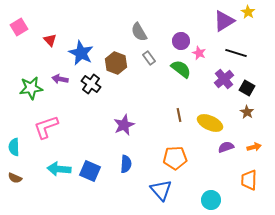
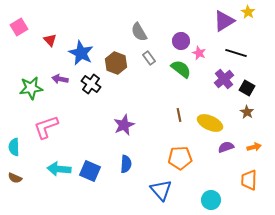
orange pentagon: moved 5 px right
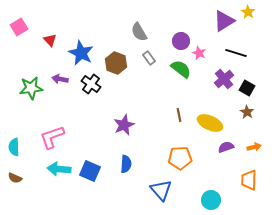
pink L-shape: moved 6 px right, 10 px down
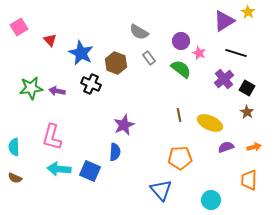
gray semicircle: rotated 30 degrees counterclockwise
purple arrow: moved 3 px left, 12 px down
black cross: rotated 12 degrees counterclockwise
pink L-shape: rotated 56 degrees counterclockwise
blue semicircle: moved 11 px left, 12 px up
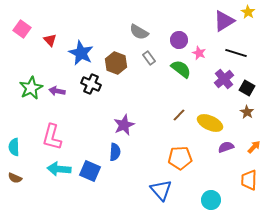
pink square: moved 3 px right, 2 px down; rotated 24 degrees counterclockwise
purple circle: moved 2 px left, 1 px up
green star: rotated 20 degrees counterclockwise
brown line: rotated 56 degrees clockwise
orange arrow: rotated 32 degrees counterclockwise
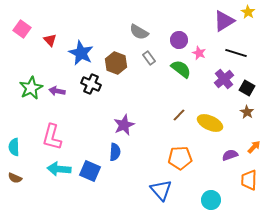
purple semicircle: moved 4 px right, 8 px down
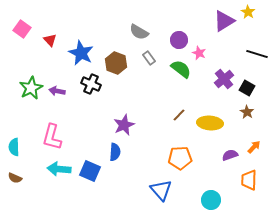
black line: moved 21 px right, 1 px down
yellow ellipse: rotated 20 degrees counterclockwise
